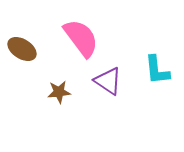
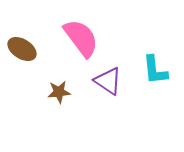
cyan L-shape: moved 2 px left
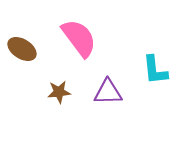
pink semicircle: moved 2 px left
purple triangle: moved 11 px down; rotated 36 degrees counterclockwise
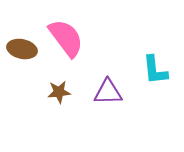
pink semicircle: moved 13 px left
brown ellipse: rotated 20 degrees counterclockwise
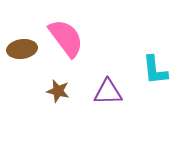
brown ellipse: rotated 20 degrees counterclockwise
brown star: moved 1 px left, 1 px up; rotated 20 degrees clockwise
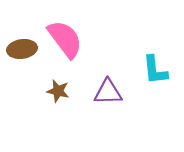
pink semicircle: moved 1 px left, 1 px down
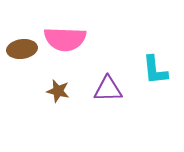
pink semicircle: rotated 129 degrees clockwise
purple triangle: moved 3 px up
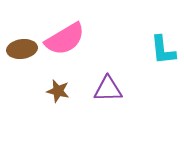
pink semicircle: rotated 33 degrees counterclockwise
cyan L-shape: moved 8 px right, 20 px up
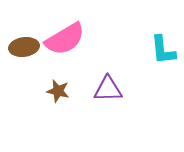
brown ellipse: moved 2 px right, 2 px up
